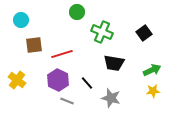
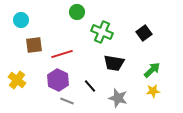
green arrow: rotated 18 degrees counterclockwise
black line: moved 3 px right, 3 px down
gray star: moved 7 px right
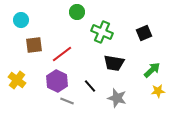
black square: rotated 14 degrees clockwise
red line: rotated 20 degrees counterclockwise
purple hexagon: moved 1 px left, 1 px down
yellow star: moved 5 px right
gray star: moved 1 px left
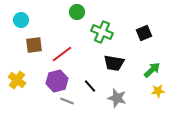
purple hexagon: rotated 20 degrees clockwise
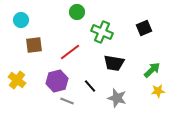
black square: moved 5 px up
red line: moved 8 px right, 2 px up
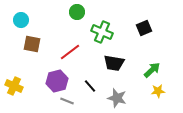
brown square: moved 2 px left, 1 px up; rotated 18 degrees clockwise
yellow cross: moved 3 px left, 6 px down; rotated 12 degrees counterclockwise
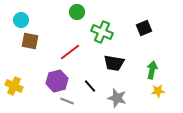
brown square: moved 2 px left, 3 px up
green arrow: rotated 36 degrees counterclockwise
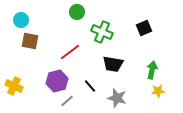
black trapezoid: moved 1 px left, 1 px down
gray line: rotated 64 degrees counterclockwise
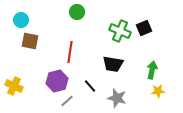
green cross: moved 18 px right, 1 px up
red line: rotated 45 degrees counterclockwise
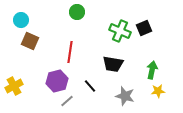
brown square: rotated 12 degrees clockwise
yellow cross: rotated 36 degrees clockwise
gray star: moved 8 px right, 2 px up
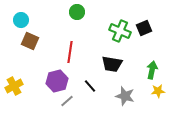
black trapezoid: moved 1 px left
